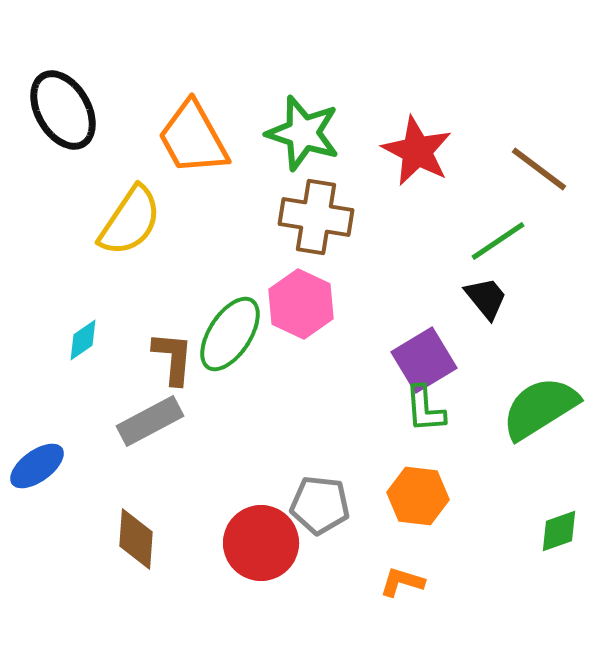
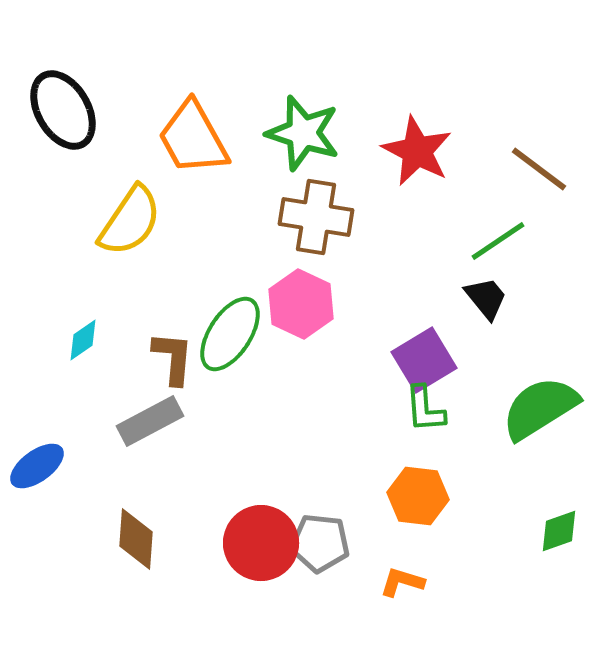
gray pentagon: moved 38 px down
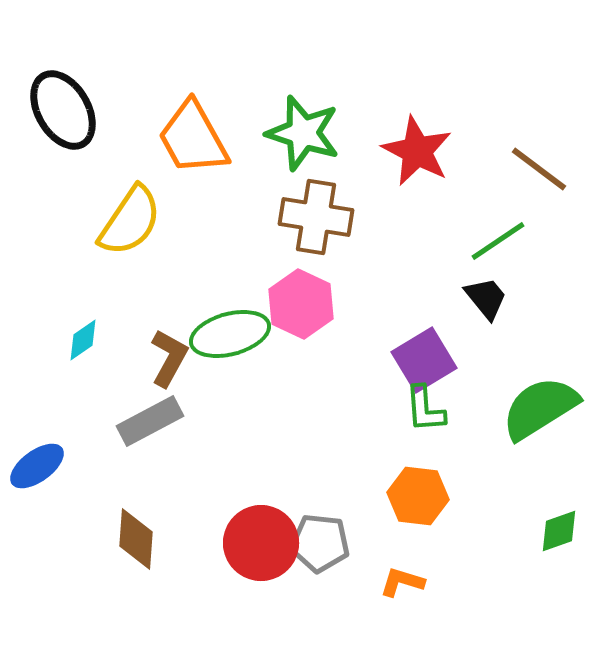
green ellipse: rotated 42 degrees clockwise
brown L-shape: moved 4 px left; rotated 24 degrees clockwise
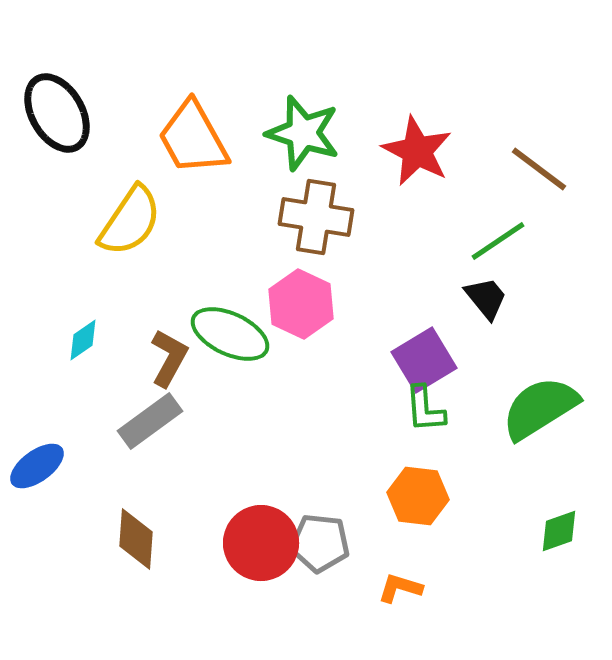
black ellipse: moved 6 px left, 3 px down
green ellipse: rotated 40 degrees clockwise
gray rectangle: rotated 8 degrees counterclockwise
orange L-shape: moved 2 px left, 6 px down
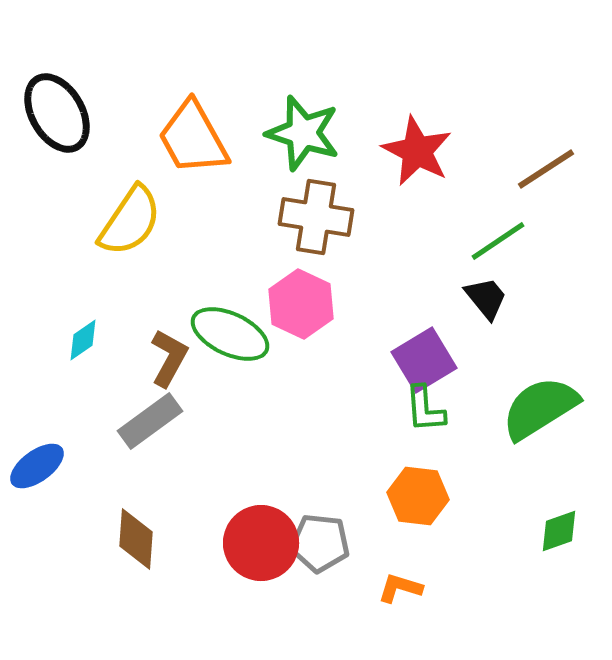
brown line: moved 7 px right; rotated 70 degrees counterclockwise
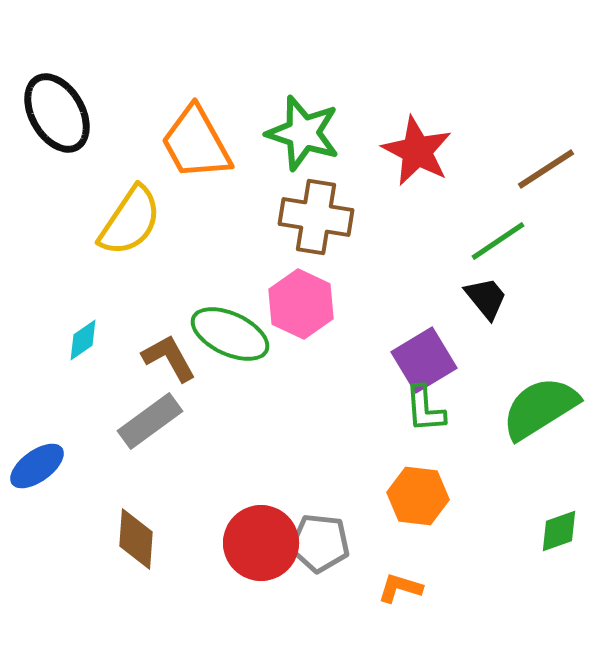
orange trapezoid: moved 3 px right, 5 px down
brown L-shape: rotated 58 degrees counterclockwise
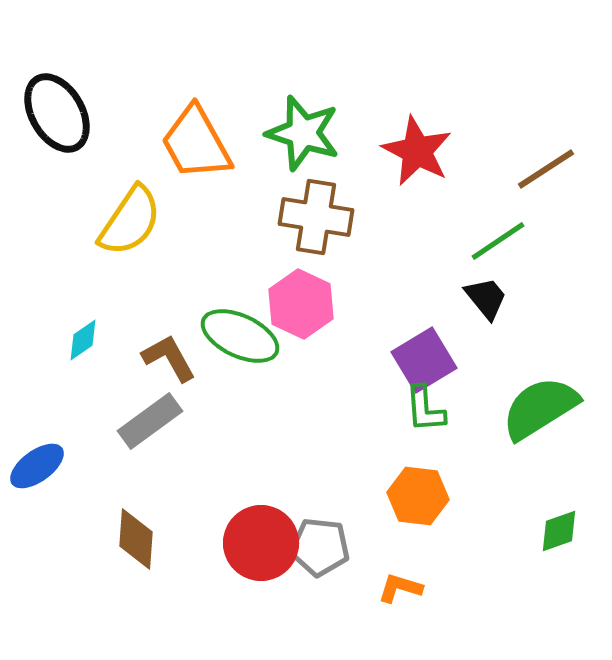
green ellipse: moved 10 px right, 2 px down
gray pentagon: moved 4 px down
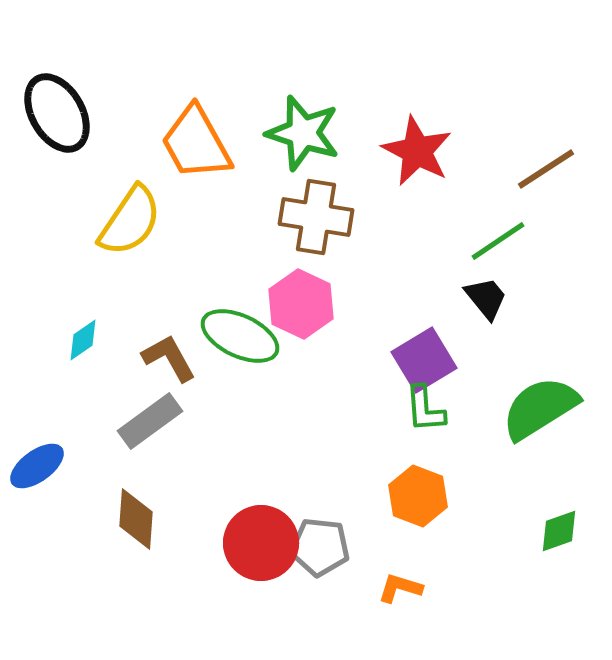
orange hexagon: rotated 14 degrees clockwise
brown diamond: moved 20 px up
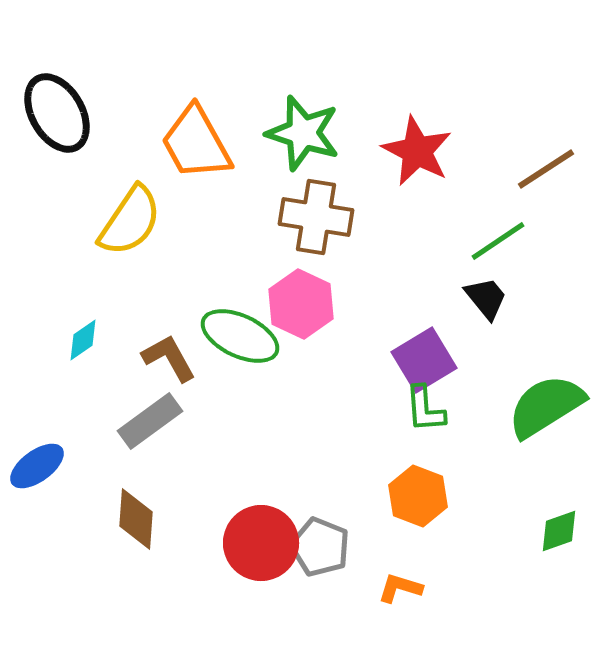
green semicircle: moved 6 px right, 2 px up
gray pentagon: rotated 16 degrees clockwise
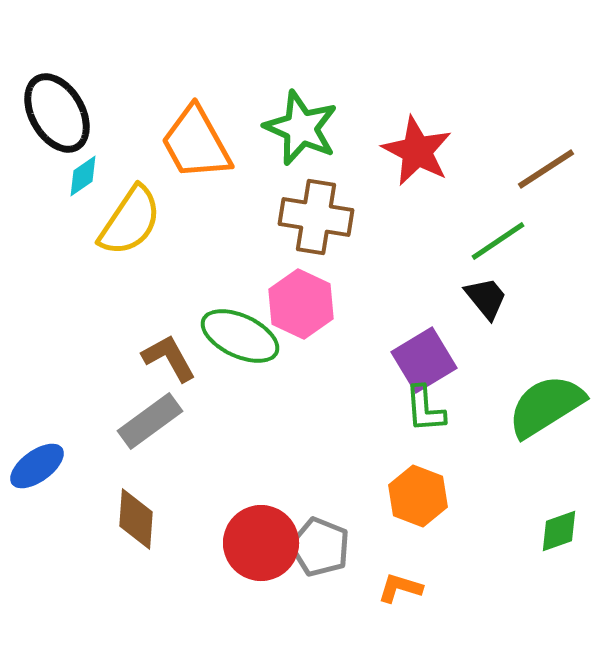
green star: moved 2 px left, 5 px up; rotated 6 degrees clockwise
cyan diamond: moved 164 px up
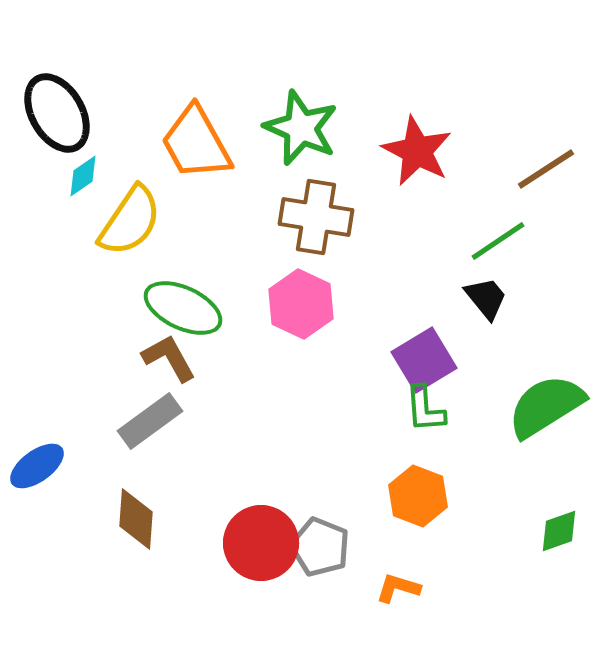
green ellipse: moved 57 px left, 28 px up
orange L-shape: moved 2 px left
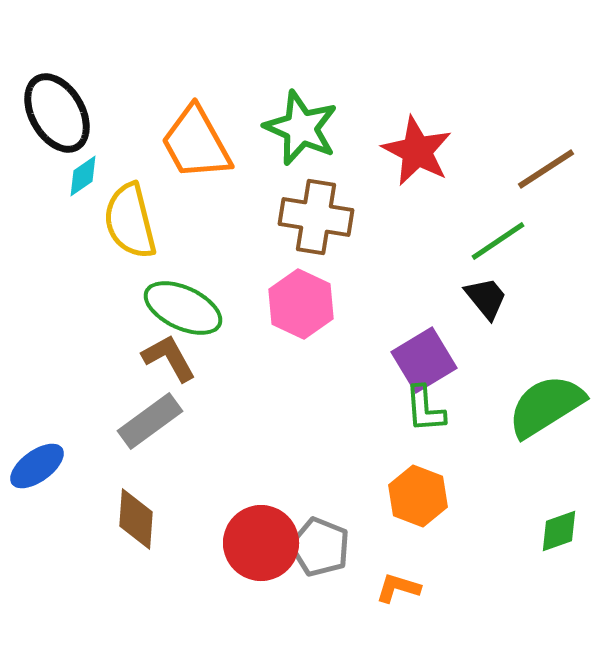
yellow semicircle: rotated 132 degrees clockwise
